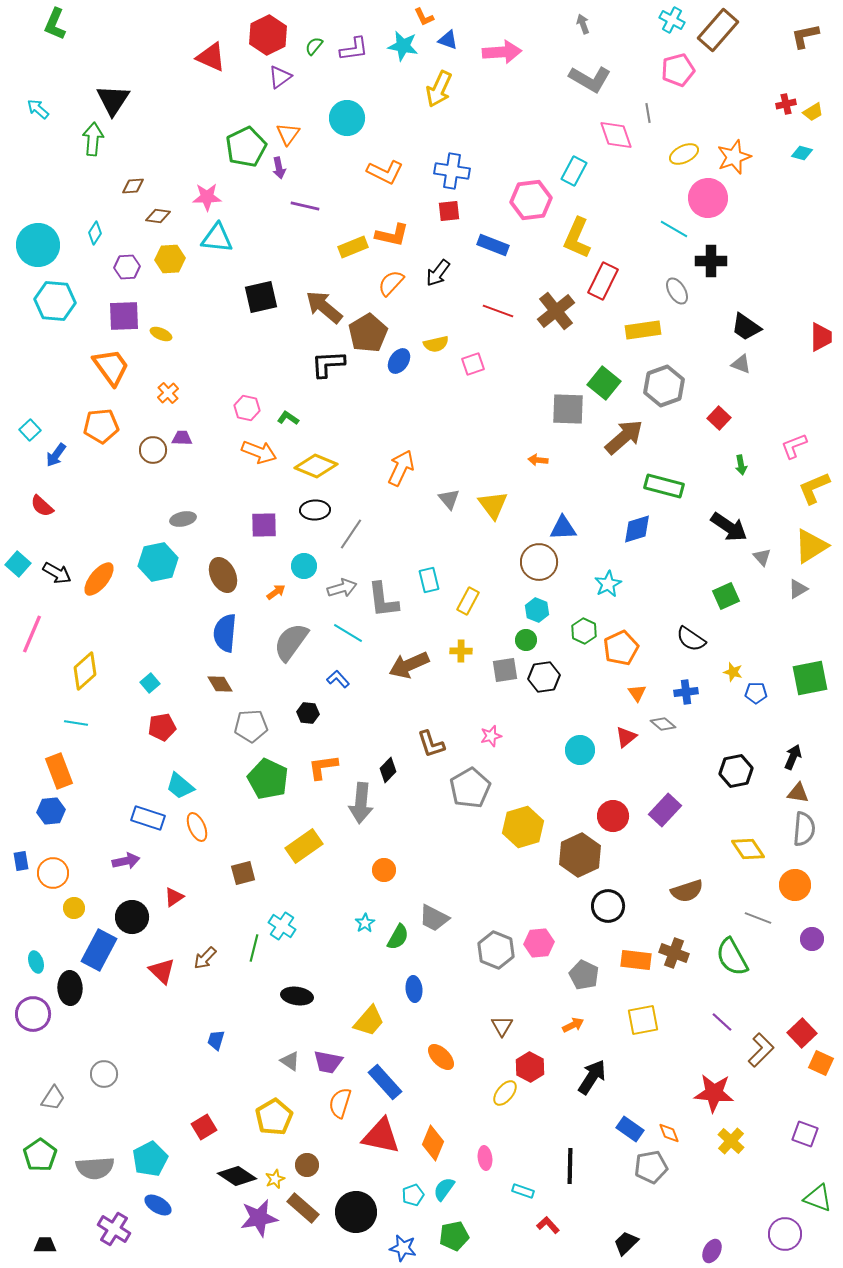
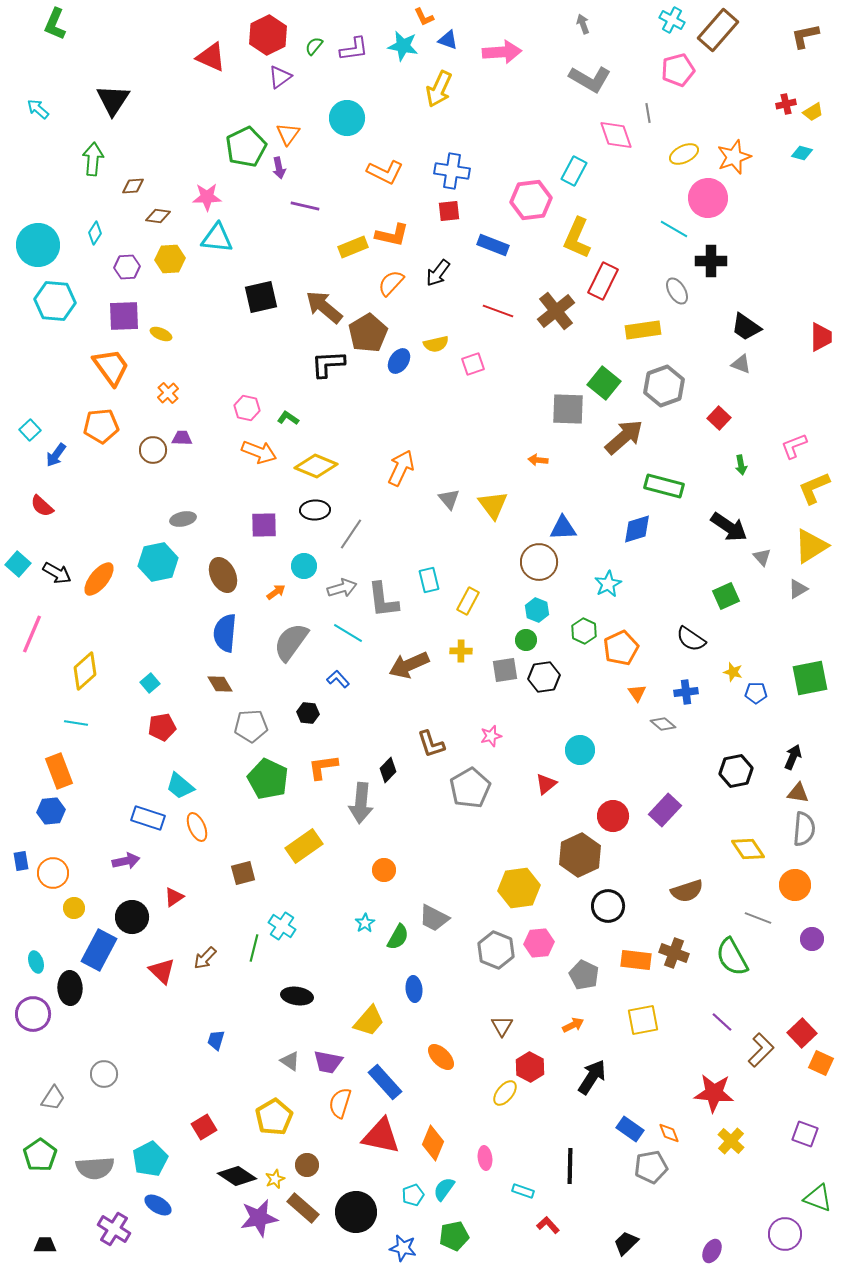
green arrow at (93, 139): moved 20 px down
red triangle at (626, 737): moved 80 px left, 47 px down
yellow hexagon at (523, 827): moved 4 px left, 61 px down; rotated 9 degrees clockwise
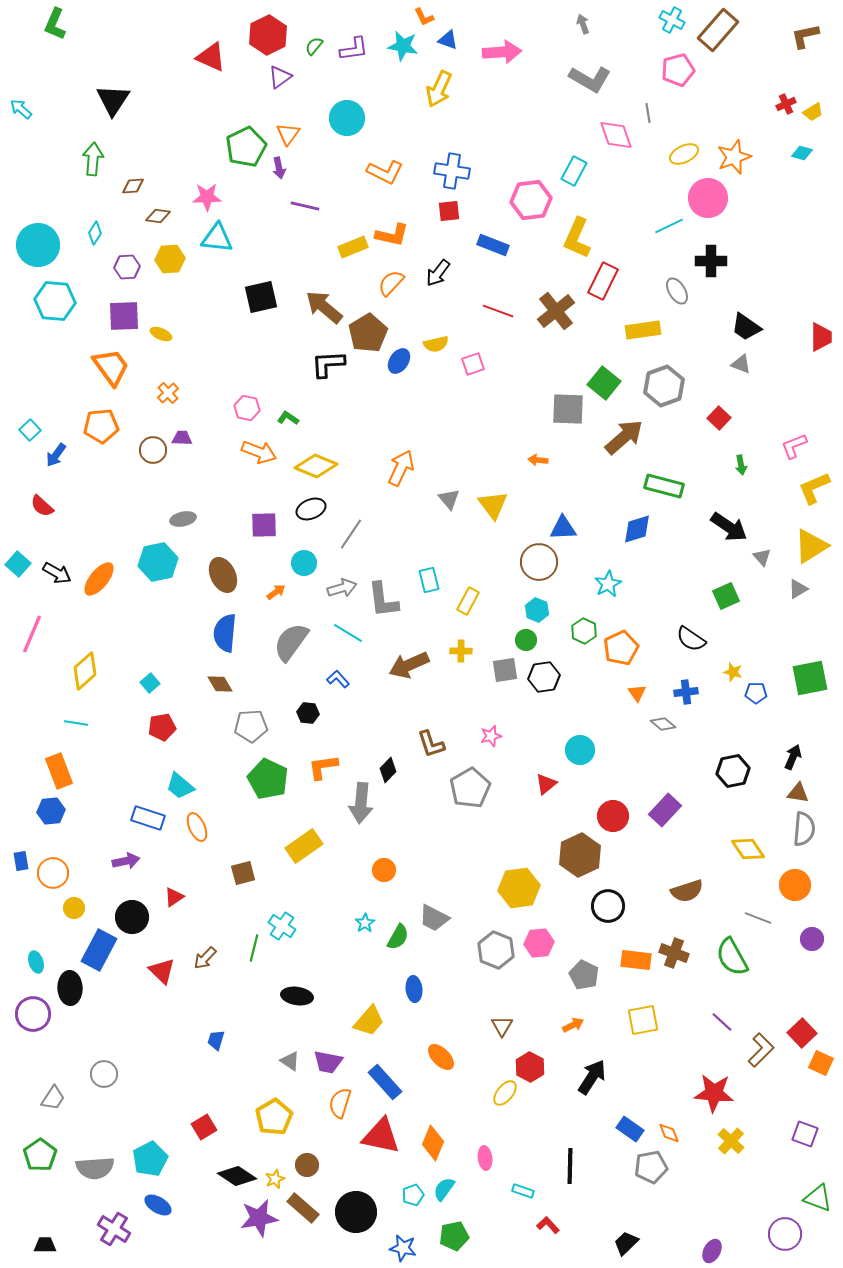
red cross at (786, 104): rotated 12 degrees counterclockwise
cyan arrow at (38, 109): moved 17 px left
cyan line at (674, 229): moved 5 px left, 3 px up; rotated 56 degrees counterclockwise
black ellipse at (315, 510): moved 4 px left, 1 px up; rotated 20 degrees counterclockwise
cyan circle at (304, 566): moved 3 px up
black hexagon at (736, 771): moved 3 px left
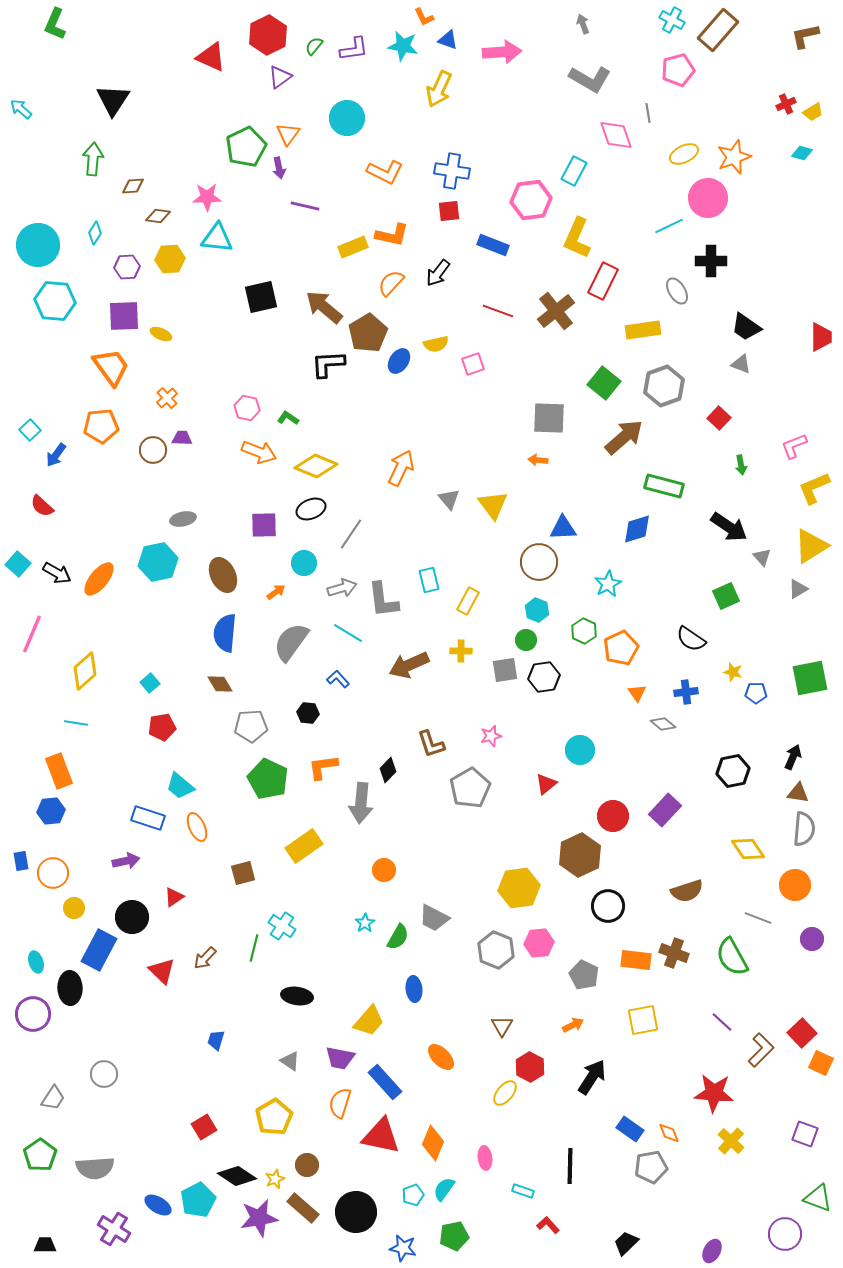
orange cross at (168, 393): moved 1 px left, 5 px down
gray square at (568, 409): moved 19 px left, 9 px down
purple trapezoid at (328, 1062): moved 12 px right, 4 px up
cyan pentagon at (150, 1159): moved 48 px right, 41 px down
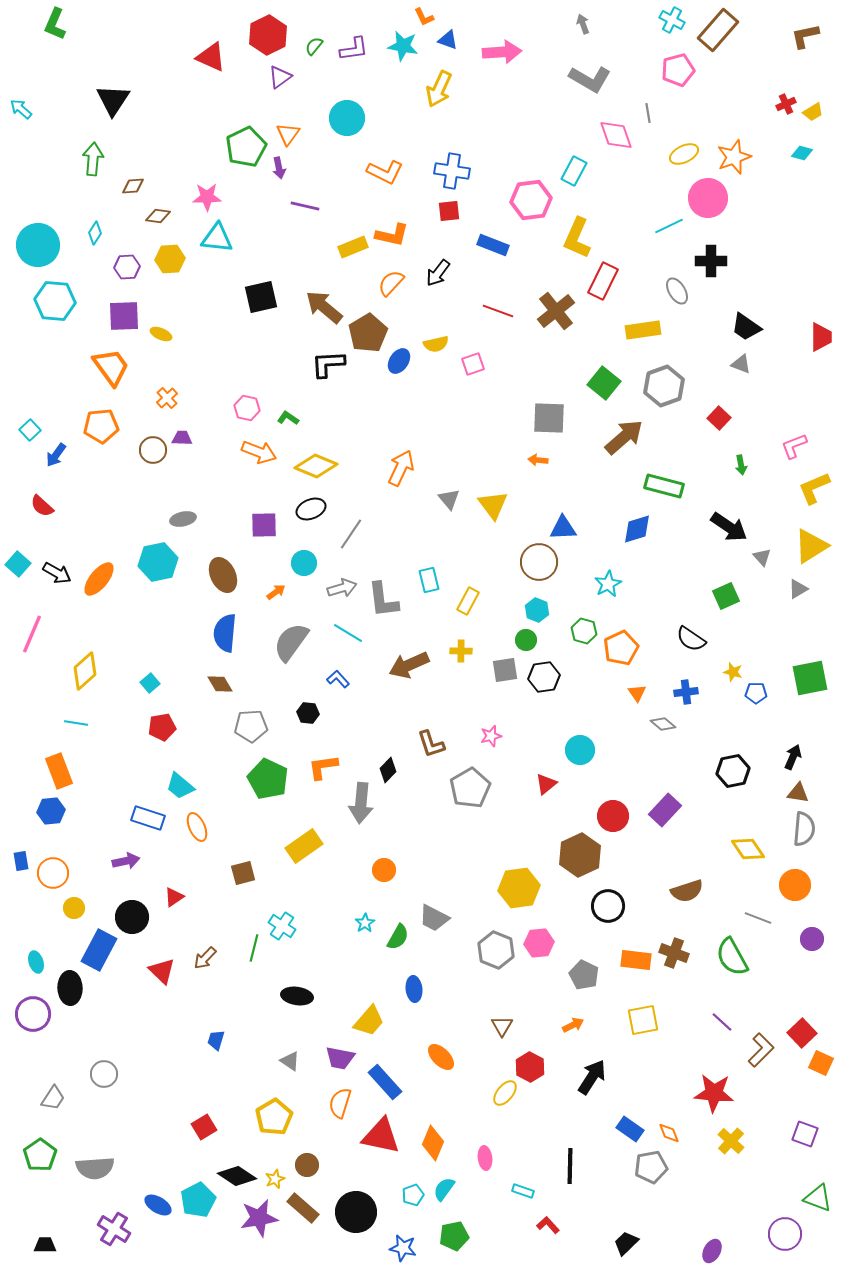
green hexagon at (584, 631): rotated 10 degrees counterclockwise
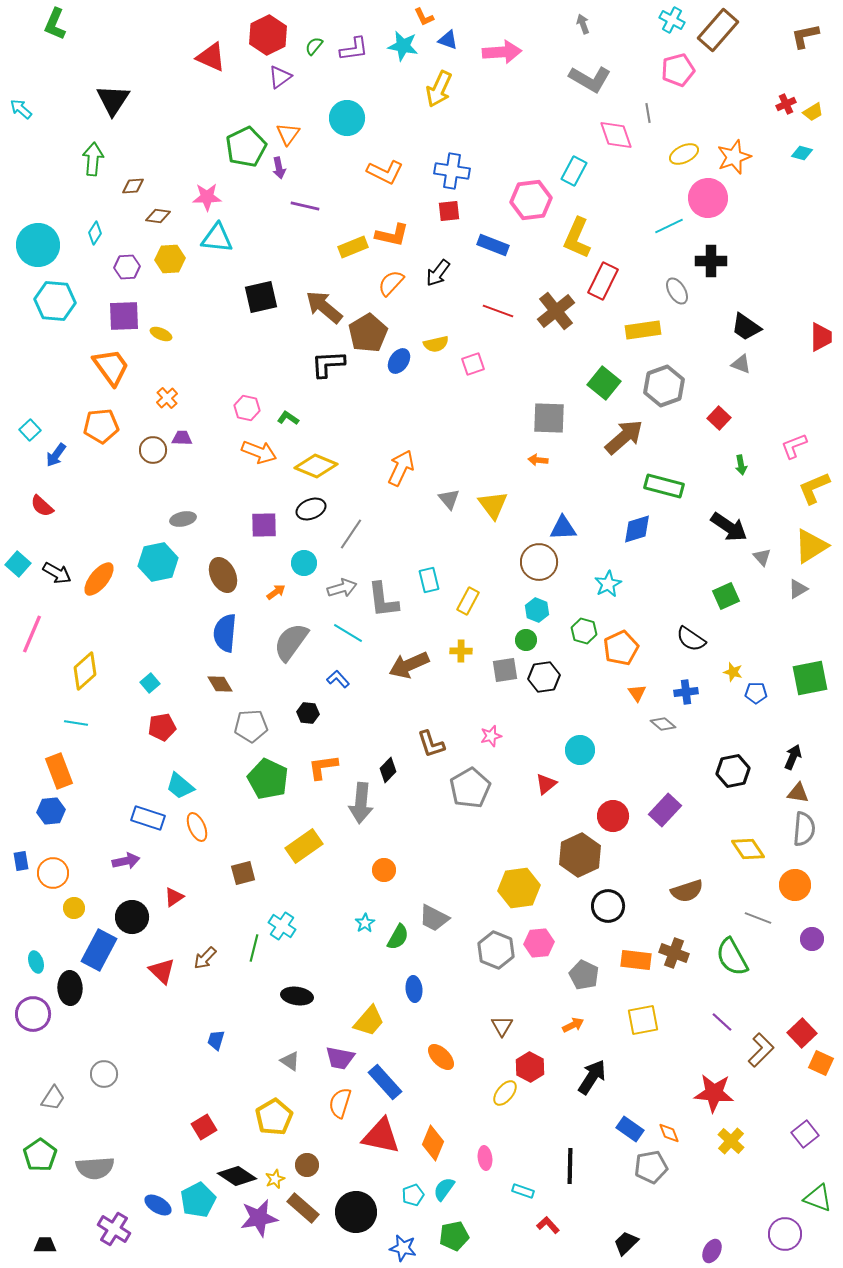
purple square at (805, 1134): rotated 32 degrees clockwise
